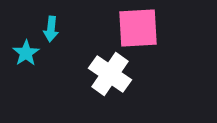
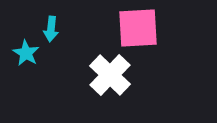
cyan star: rotated 8 degrees counterclockwise
white cross: moved 1 px down; rotated 9 degrees clockwise
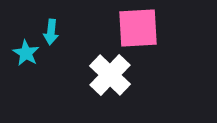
cyan arrow: moved 3 px down
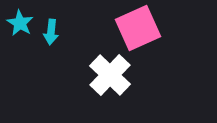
pink square: rotated 21 degrees counterclockwise
cyan star: moved 6 px left, 30 px up
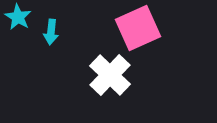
cyan star: moved 2 px left, 6 px up
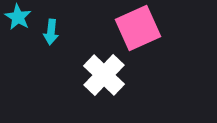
white cross: moved 6 px left
